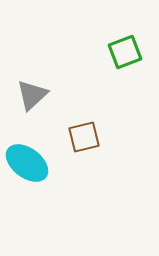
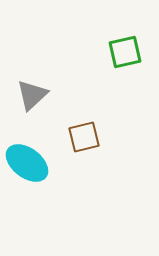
green square: rotated 8 degrees clockwise
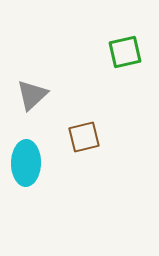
cyan ellipse: moved 1 px left; rotated 54 degrees clockwise
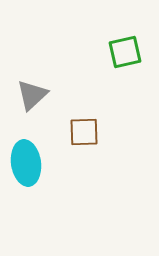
brown square: moved 5 px up; rotated 12 degrees clockwise
cyan ellipse: rotated 9 degrees counterclockwise
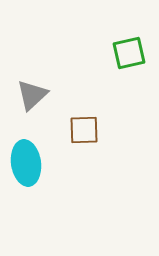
green square: moved 4 px right, 1 px down
brown square: moved 2 px up
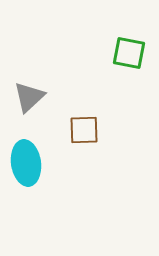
green square: rotated 24 degrees clockwise
gray triangle: moved 3 px left, 2 px down
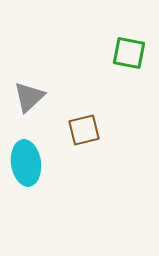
brown square: rotated 12 degrees counterclockwise
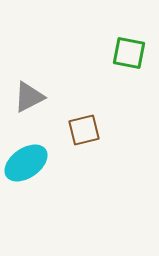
gray triangle: rotated 16 degrees clockwise
cyan ellipse: rotated 63 degrees clockwise
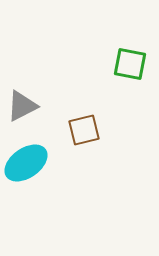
green square: moved 1 px right, 11 px down
gray triangle: moved 7 px left, 9 px down
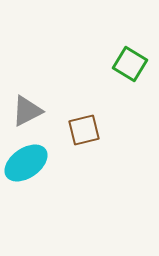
green square: rotated 20 degrees clockwise
gray triangle: moved 5 px right, 5 px down
